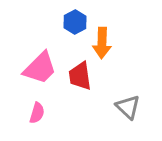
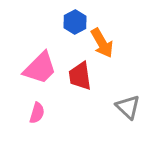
orange arrow: rotated 32 degrees counterclockwise
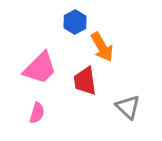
orange arrow: moved 4 px down
red trapezoid: moved 5 px right, 5 px down
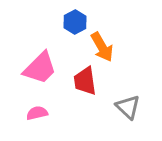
pink semicircle: rotated 120 degrees counterclockwise
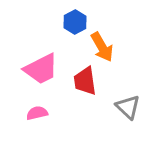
pink trapezoid: moved 1 px right, 1 px down; rotated 18 degrees clockwise
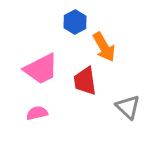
orange arrow: moved 2 px right
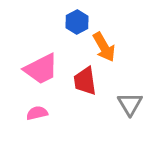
blue hexagon: moved 2 px right
gray triangle: moved 2 px right, 3 px up; rotated 16 degrees clockwise
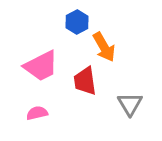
pink trapezoid: moved 3 px up
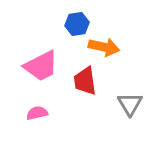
blue hexagon: moved 2 px down; rotated 20 degrees clockwise
orange arrow: rotated 48 degrees counterclockwise
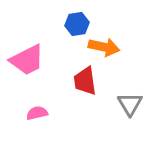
pink trapezoid: moved 14 px left, 6 px up
